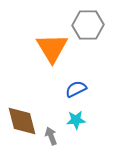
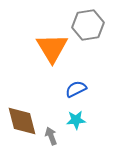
gray hexagon: rotated 8 degrees counterclockwise
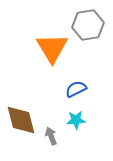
brown diamond: moved 1 px left, 1 px up
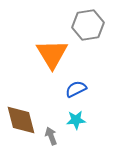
orange triangle: moved 6 px down
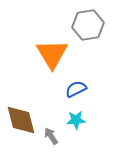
gray arrow: rotated 12 degrees counterclockwise
